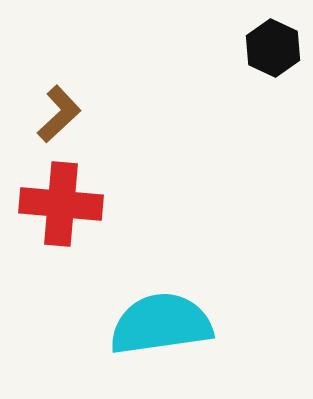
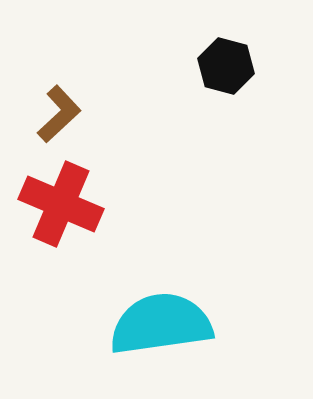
black hexagon: moved 47 px left, 18 px down; rotated 10 degrees counterclockwise
red cross: rotated 18 degrees clockwise
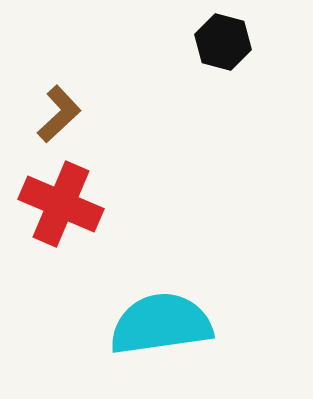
black hexagon: moved 3 px left, 24 px up
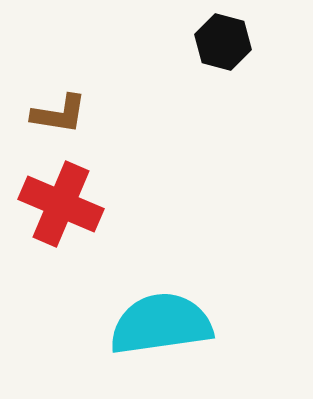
brown L-shape: rotated 52 degrees clockwise
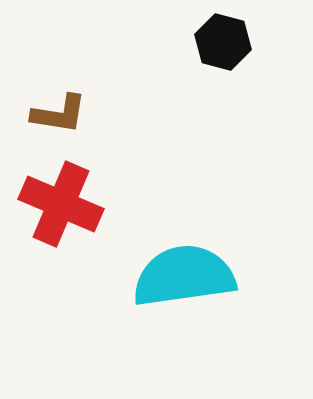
cyan semicircle: moved 23 px right, 48 px up
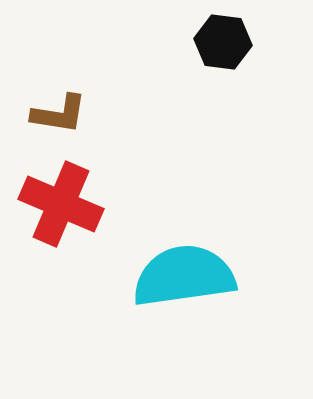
black hexagon: rotated 8 degrees counterclockwise
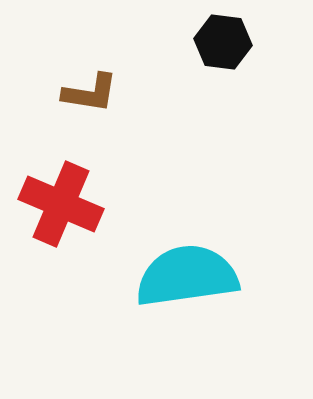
brown L-shape: moved 31 px right, 21 px up
cyan semicircle: moved 3 px right
